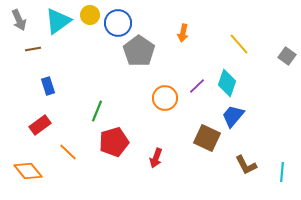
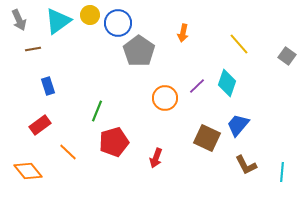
blue trapezoid: moved 5 px right, 9 px down
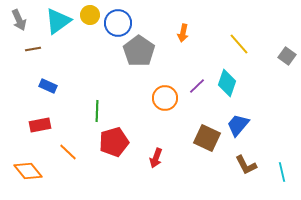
blue rectangle: rotated 48 degrees counterclockwise
green line: rotated 20 degrees counterclockwise
red rectangle: rotated 25 degrees clockwise
cyan line: rotated 18 degrees counterclockwise
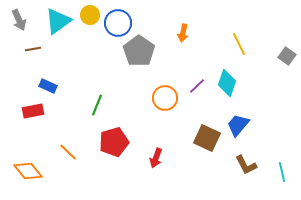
yellow line: rotated 15 degrees clockwise
green line: moved 6 px up; rotated 20 degrees clockwise
red rectangle: moved 7 px left, 14 px up
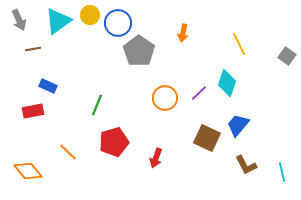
purple line: moved 2 px right, 7 px down
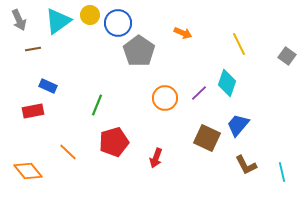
orange arrow: rotated 78 degrees counterclockwise
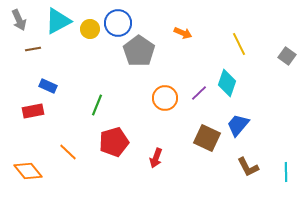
yellow circle: moved 14 px down
cyan triangle: rotated 8 degrees clockwise
brown L-shape: moved 2 px right, 2 px down
cyan line: moved 4 px right; rotated 12 degrees clockwise
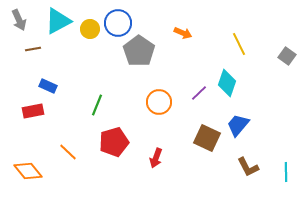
orange circle: moved 6 px left, 4 px down
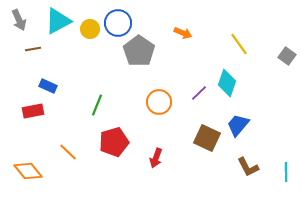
yellow line: rotated 10 degrees counterclockwise
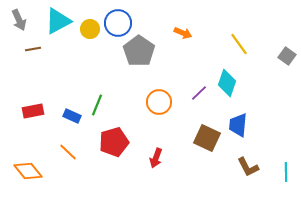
blue rectangle: moved 24 px right, 30 px down
blue trapezoid: rotated 35 degrees counterclockwise
